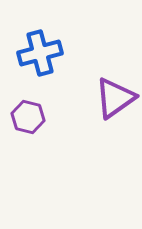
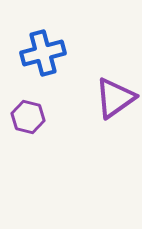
blue cross: moved 3 px right
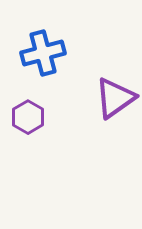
purple hexagon: rotated 16 degrees clockwise
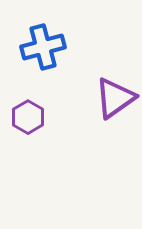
blue cross: moved 6 px up
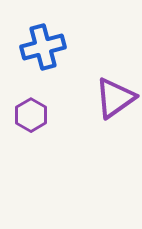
purple hexagon: moved 3 px right, 2 px up
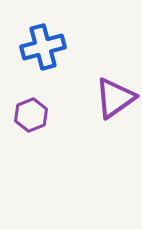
purple hexagon: rotated 8 degrees clockwise
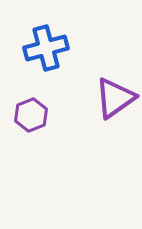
blue cross: moved 3 px right, 1 px down
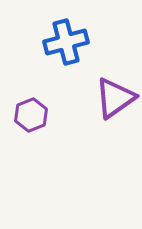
blue cross: moved 20 px right, 6 px up
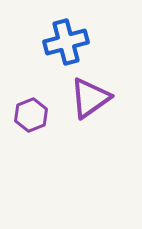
purple triangle: moved 25 px left
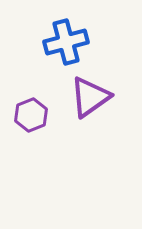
purple triangle: moved 1 px up
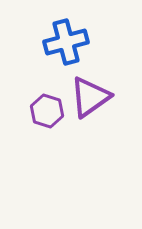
purple hexagon: moved 16 px right, 4 px up; rotated 20 degrees counterclockwise
